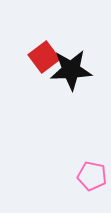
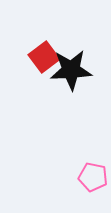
pink pentagon: moved 1 px right, 1 px down
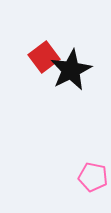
black star: rotated 24 degrees counterclockwise
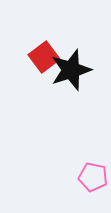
black star: rotated 9 degrees clockwise
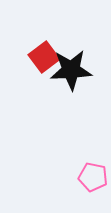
black star: rotated 15 degrees clockwise
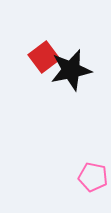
black star: rotated 9 degrees counterclockwise
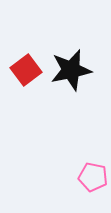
red square: moved 18 px left, 13 px down
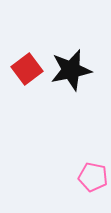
red square: moved 1 px right, 1 px up
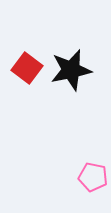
red square: moved 1 px up; rotated 16 degrees counterclockwise
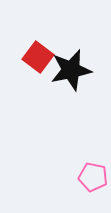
red square: moved 11 px right, 11 px up
